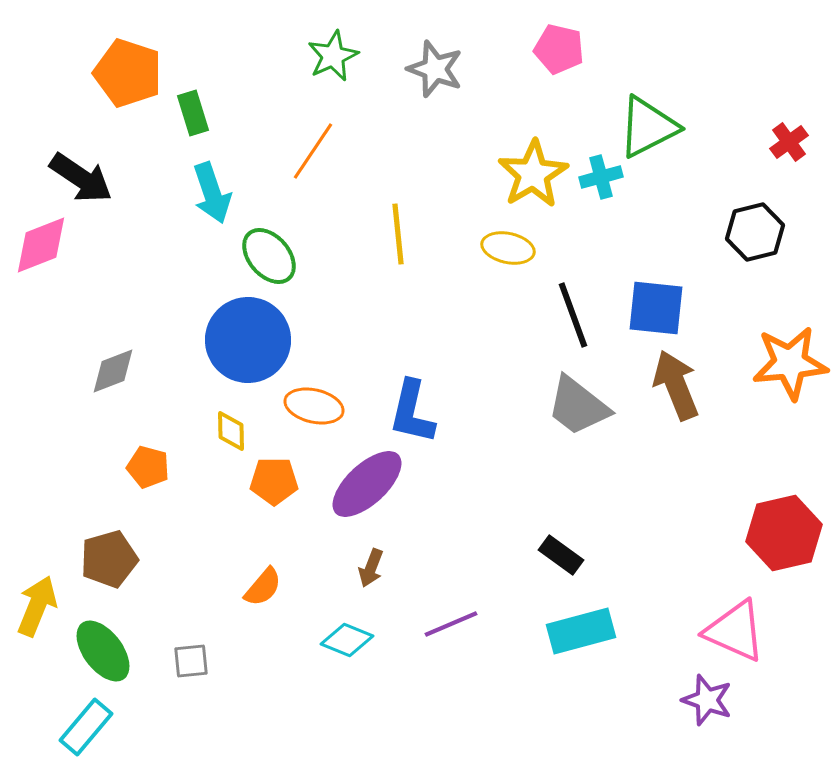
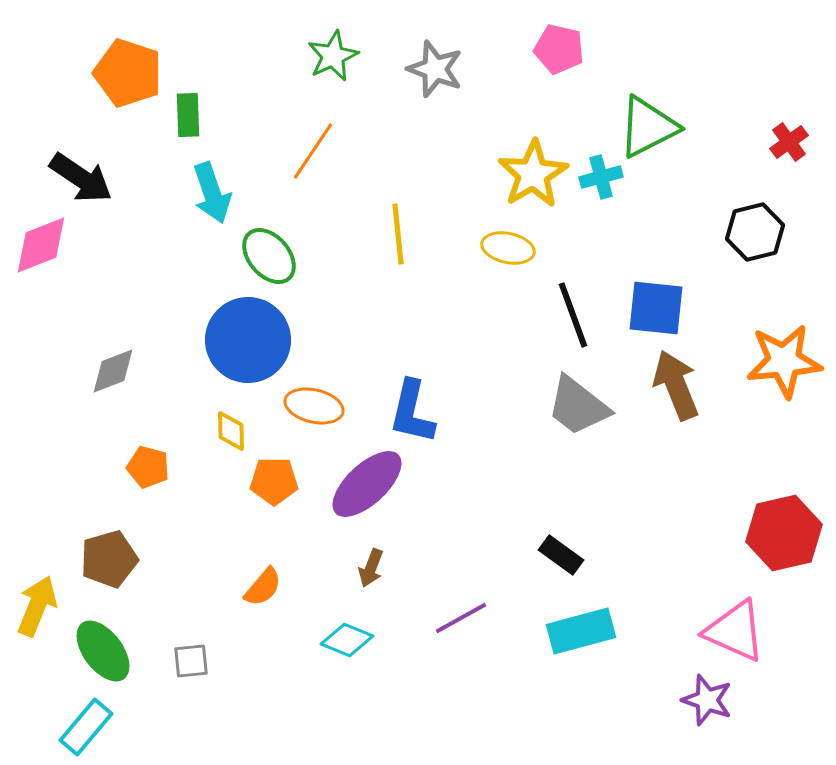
green rectangle at (193, 113): moved 5 px left, 2 px down; rotated 15 degrees clockwise
orange star at (790, 363): moved 6 px left, 2 px up
purple line at (451, 624): moved 10 px right, 6 px up; rotated 6 degrees counterclockwise
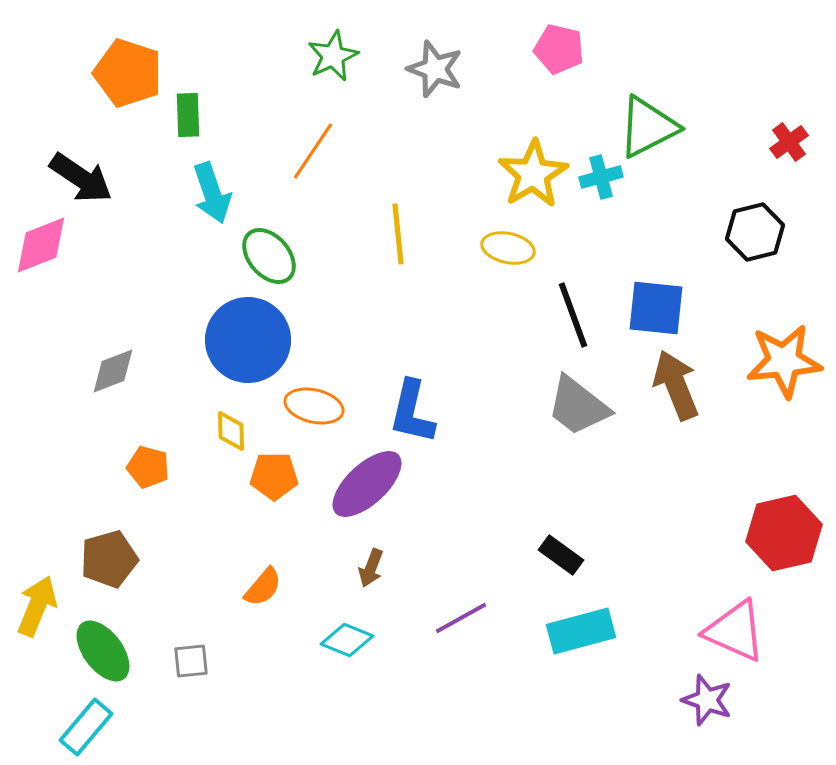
orange pentagon at (274, 481): moved 5 px up
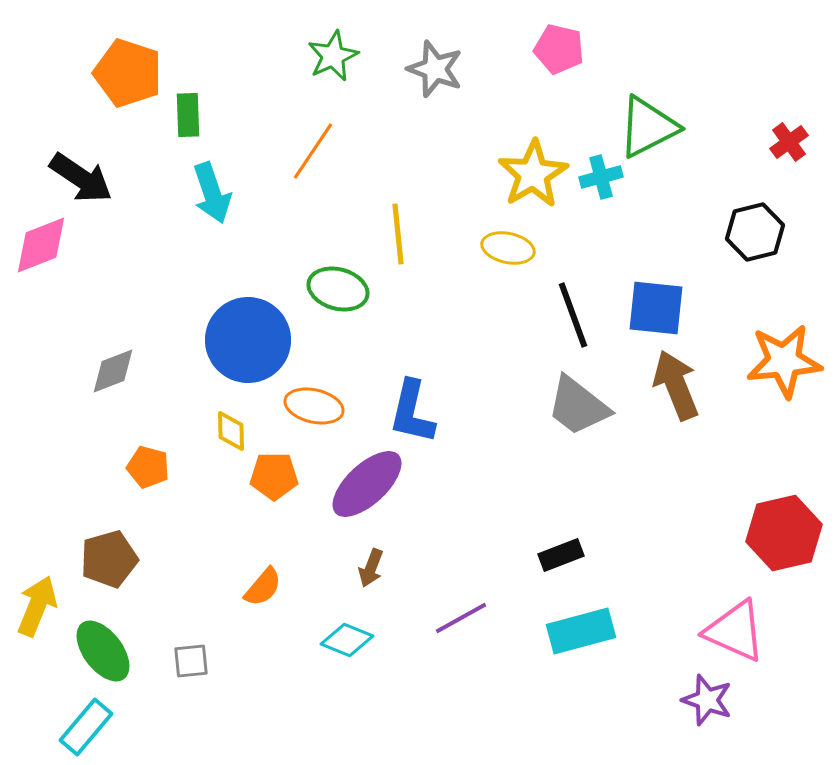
green ellipse at (269, 256): moved 69 px right, 33 px down; rotated 34 degrees counterclockwise
black rectangle at (561, 555): rotated 57 degrees counterclockwise
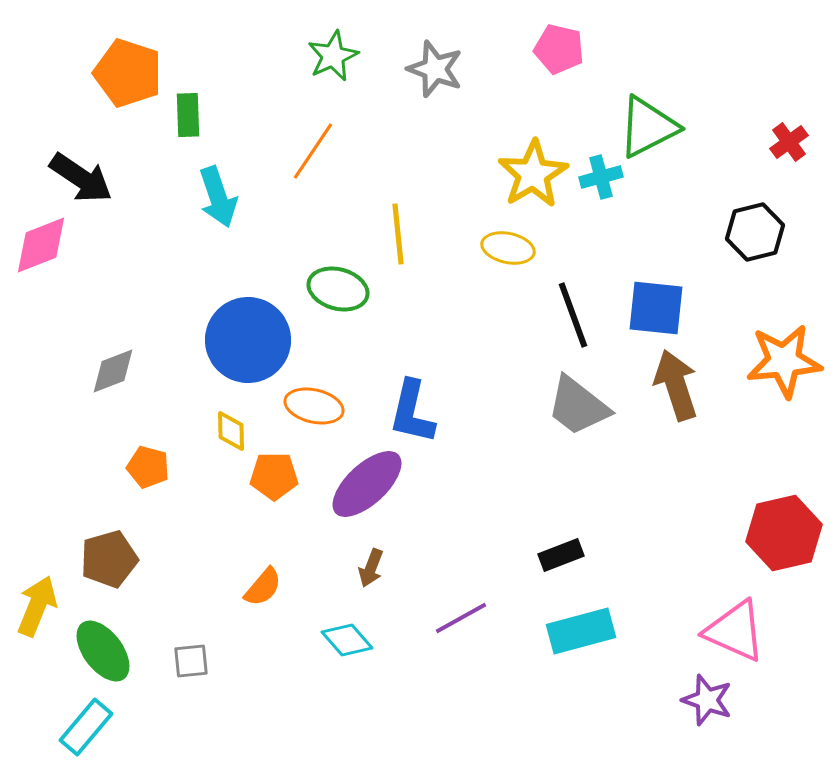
cyan arrow at (212, 193): moved 6 px right, 4 px down
brown arrow at (676, 385): rotated 4 degrees clockwise
cyan diamond at (347, 640): rotated 27 degrees clockwise
